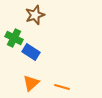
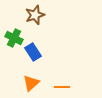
blue rectangle: moved 2 px right; rotated 24 degrees clockwise
orange line: rotated 14 degrees counterclockwise
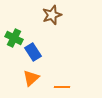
brown star: moved 17 px right
orange triangle: moved 5 px up
